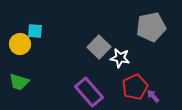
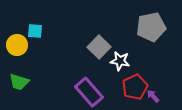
yellow circle: moved 3 px left, 1 px down
white star: moved 3 px down
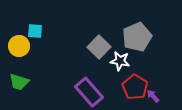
gray pentagon: moved 14 px left, 10 px down; rotated 12 degrees counterclockwise
yellow circle: moved 2 px right, 1 px down
red pentagon: rotated 15 degrees counterclockwise
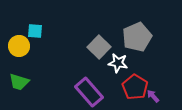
white star: moved 2 px left, 2 px down
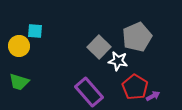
white star: moved 2 px up
purple arrow: rotated 104 degrees clockwise
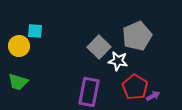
gray pentagon: moved 1 px up
green trapezoid: moved 1 px left
purple rectangle: rotated 52 degrees clockwise
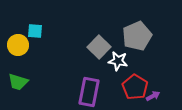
yellow circle: moved 1 px left, 1 px up
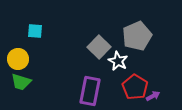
yellow circle: moved 14 px down
white star: rotated 18 degrees clockwise
green trapezoid: moved 3 px right
purple rectangle: moved 1 px right, 1 px up
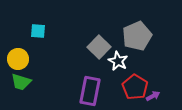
cyan square: moved 3 px right
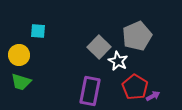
yellow circle: moved 1 px right, 4 px up
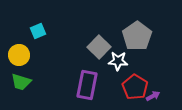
cyan square: rotated 28 degrees counterclockwise
gray pentagon: rotated 12 degrees counterclockwise
white star: rotated 24 degrees counterclockwise
purple rectangle: moved 3 px left, 6 px up
